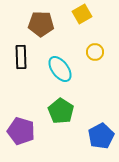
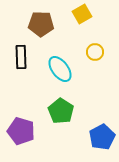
blue pentagon: moved 1 px right, 1 px down
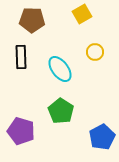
brown pentagon: moved 9 px left, 4 px up
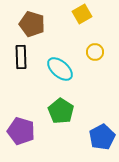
brown pentagon: moved 4 px down; rotated 15 degrees clockwise
cyan ellipse: rotated 12 degrees counterclockwise
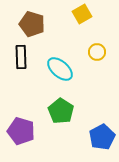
yellow circle: moved 2 px right
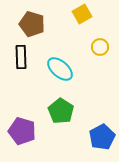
yellow circle: moved 3 px right, 5 px up
purple pentagon: moved 1 px right
